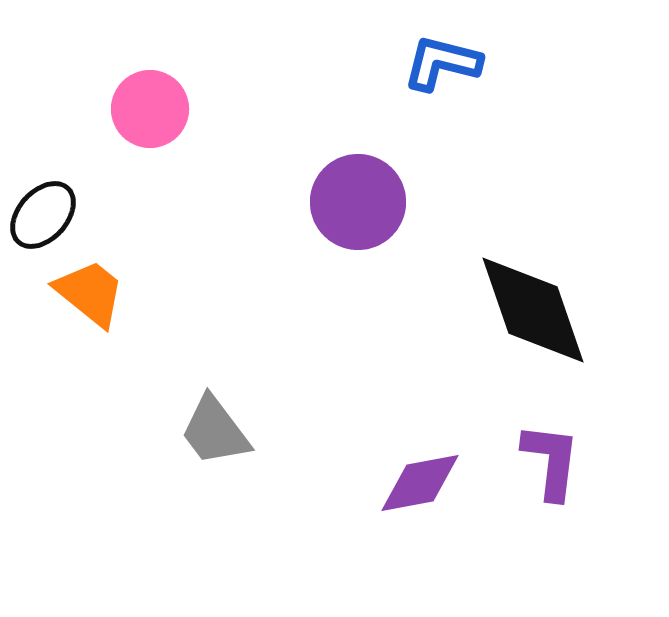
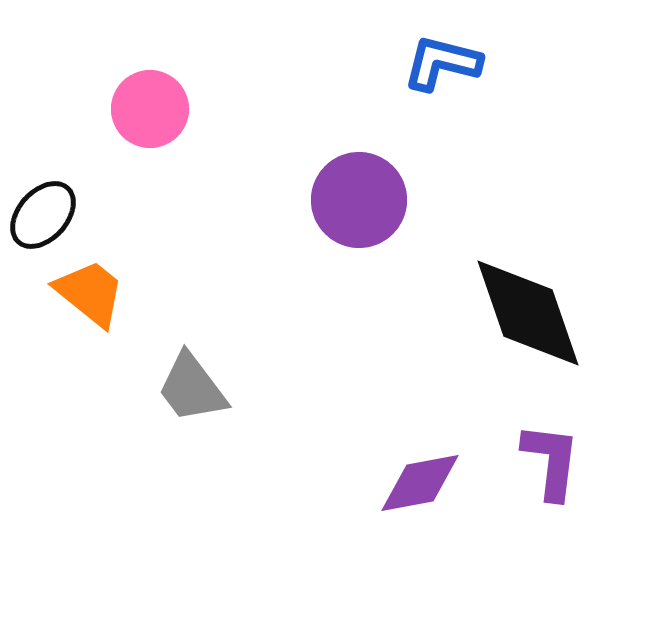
purple circle: moved 1 px right, 2 px up
black diamond: moved 5 px left, 3 px down
gray trapezoid: moved 23 px left, 43 px up
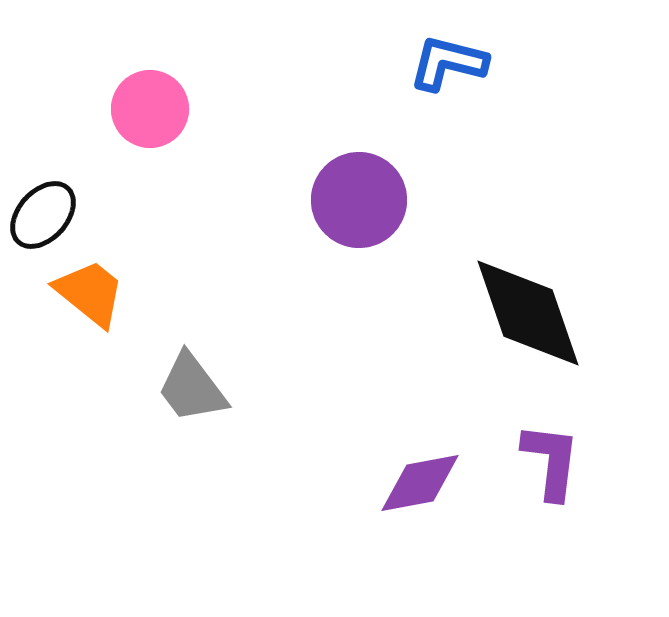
blue L-shape: moved 6 px right
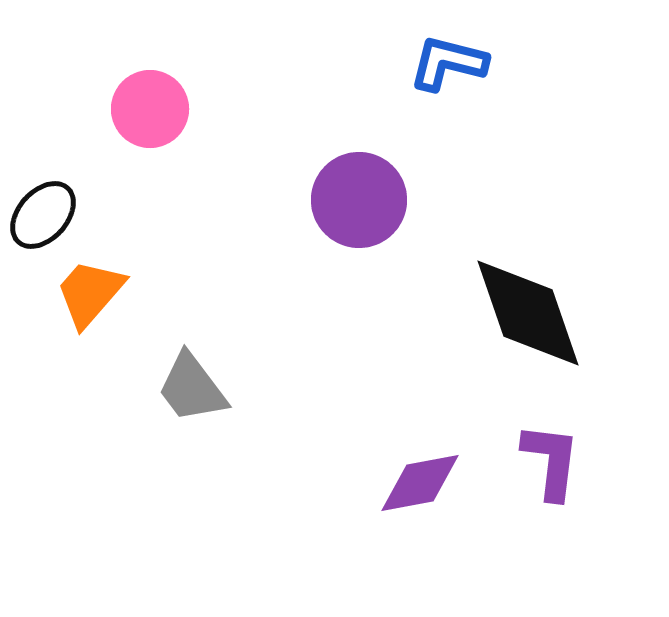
orange trapezoid: rotated 88 degrees counterclockwise
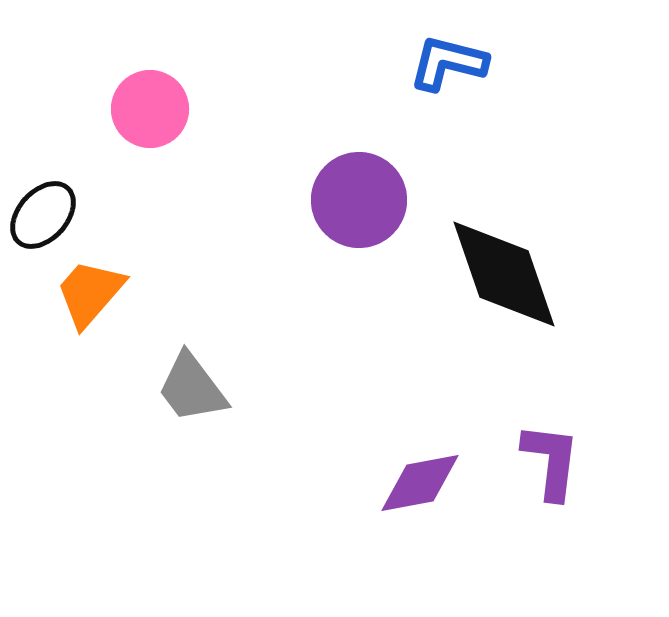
black diamond: moved 24 px left, 39 px up
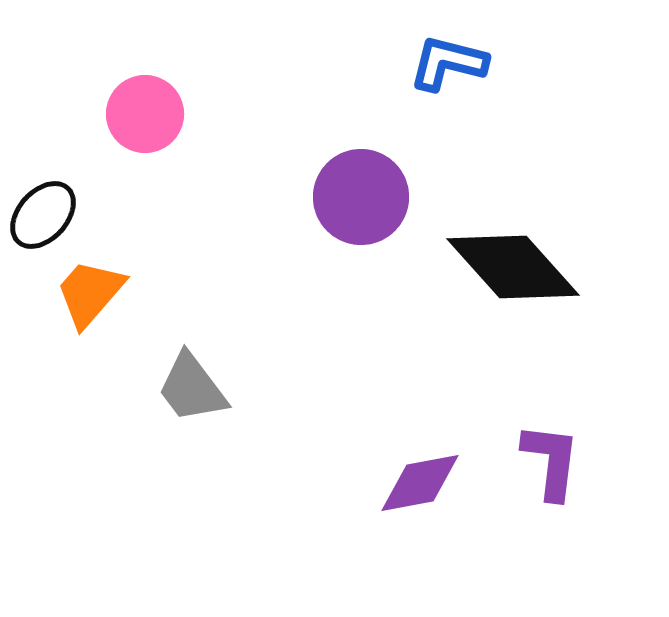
pink circle: moved 5 px left, 5 px down
purple circle: moved 2 px right, 3 px up
black diamond: moved 9 px right, 7 px up; rotated 23 degrees counterclockwise
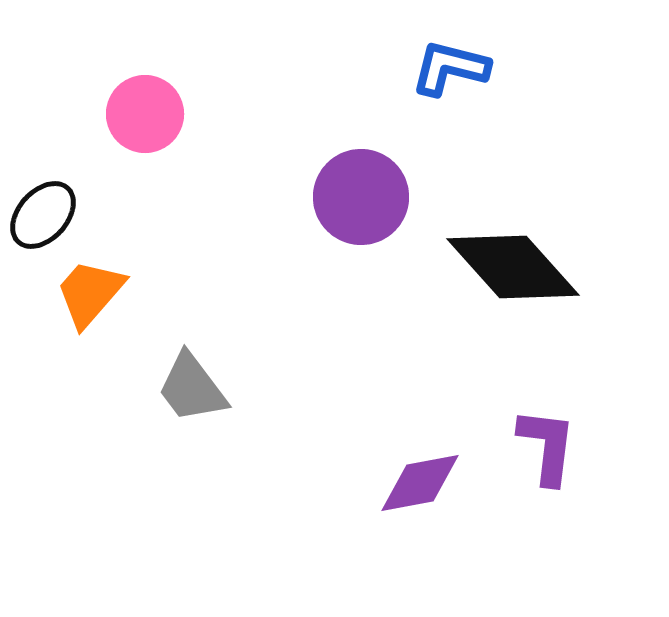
blue L-shape: moved 2 px right, 5 px down
purple L-shape: moved 4 px left, 15 px up
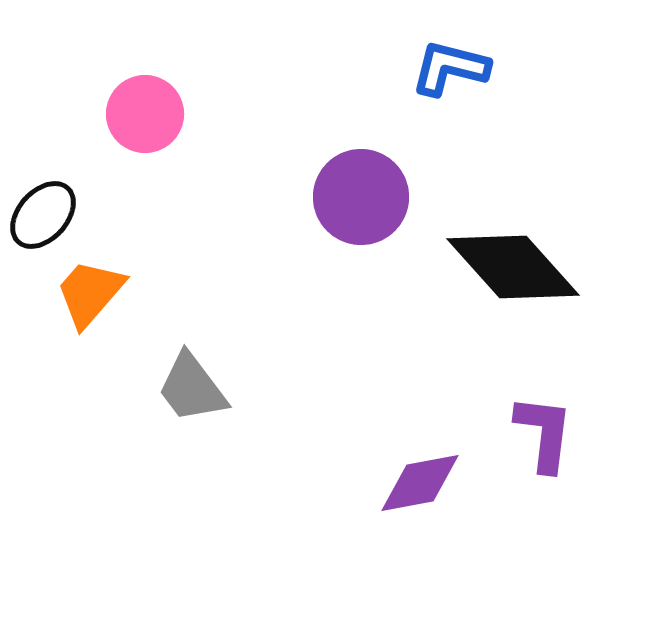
purple L-shape: moved 3 px left, 13 px up
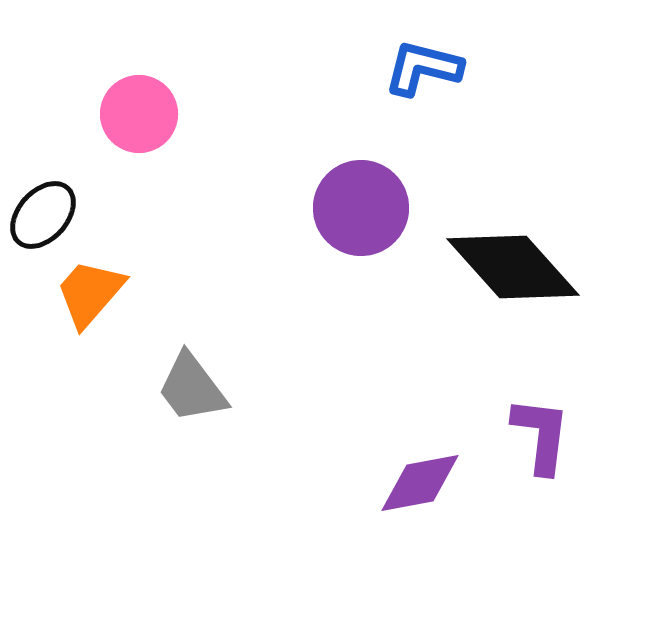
blue L-shape: moved 27 px left
pink circle: moved 6 px left
purple circle: moved 11 px down
purple L-shape: moved 3 px left, 2 px down
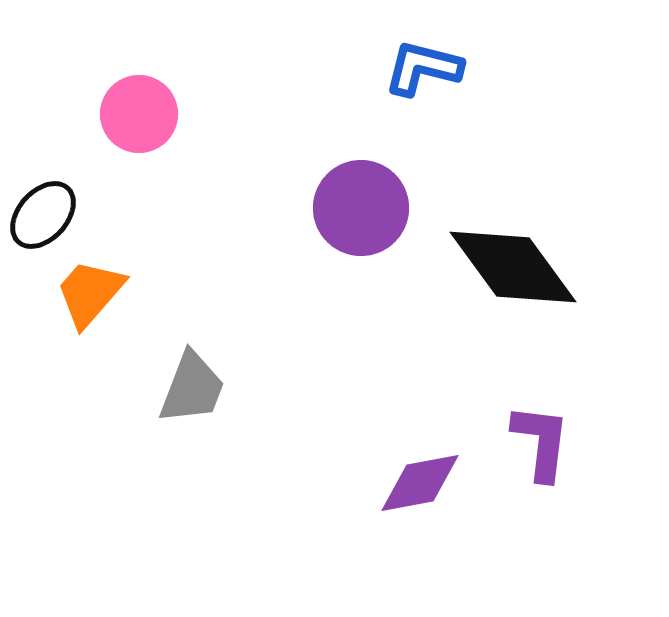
black diamond: rotated 6 degrees clockwise
gray trapezoid: rotated 122 degrees counterclockwise
purple L-shape: moved 7 px down
